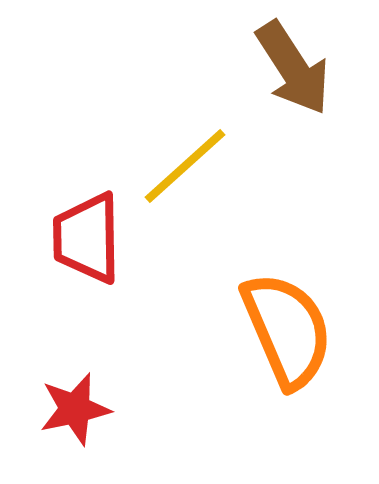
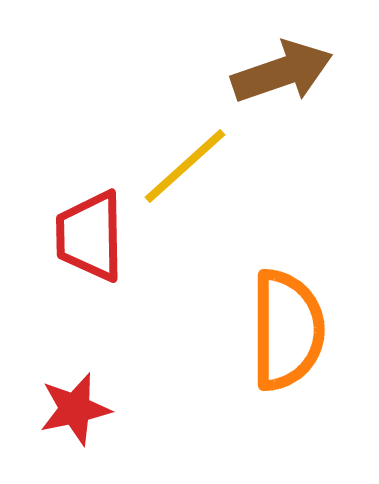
brown arrow: moved 11 px left, 4 px down; rotated 76 degrees counterclockwise
red trapezoid: moved 3 px right, 2 px up
orange semicircle: rotated 23 degrees clockwise
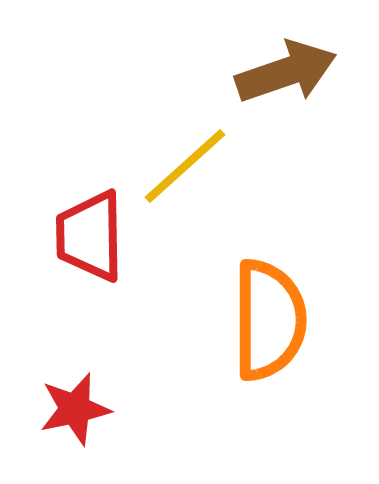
brown arrow: moved 4 px right
orange semicircle: moved 18 px left, 10 px up
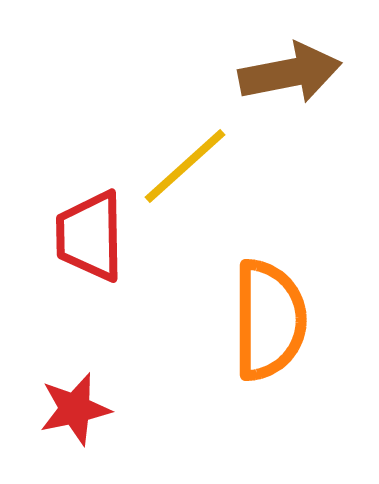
brown arrow: moved 4 px right, 1 px down; rotated 8 degrees clockwise
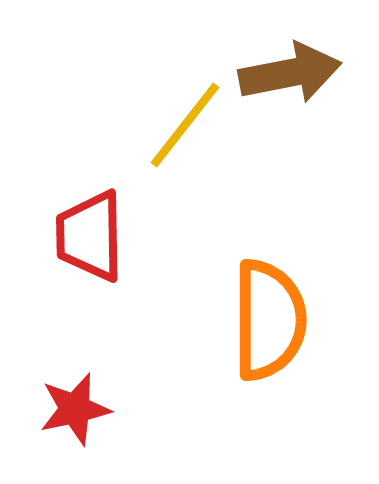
yellow line: moved 41 px up; rotated 10 degrees counterclockwise
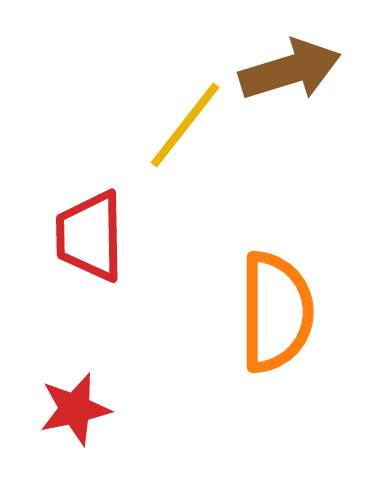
brown arrow: moved 3 px up; rotated 6 degrees counterclockwise
orange semicircle: moved 7 px right, 8 px up
